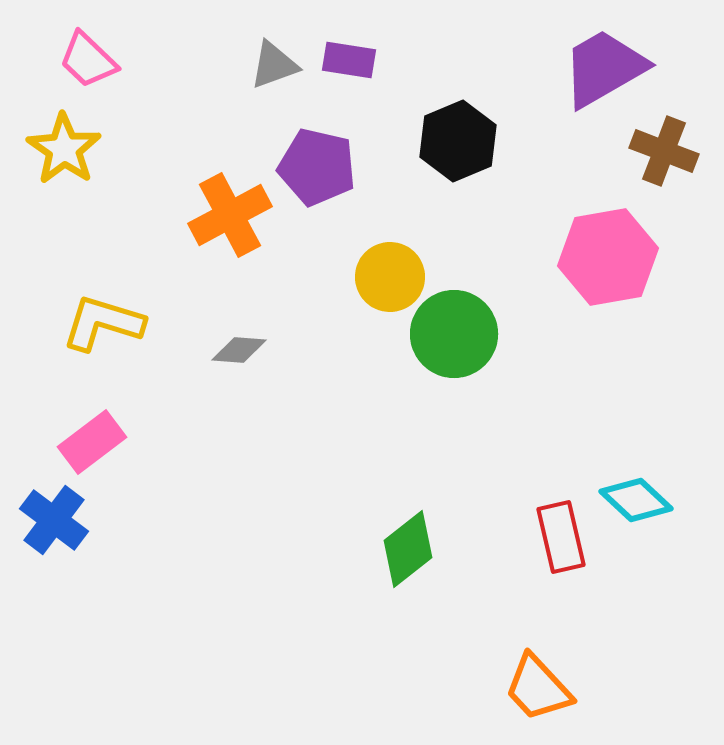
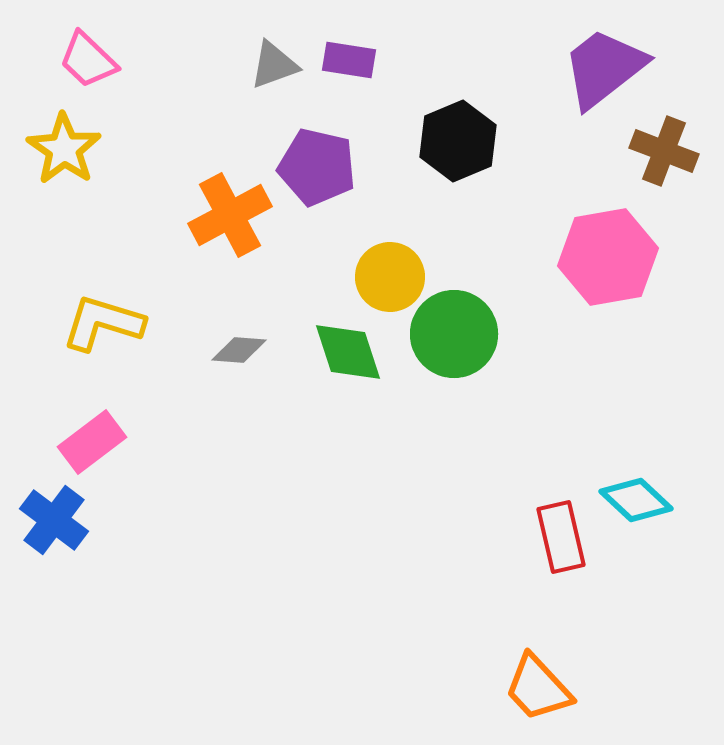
purple trapezoid: rotated 8 degrees counterclockwise
green diamond: moved 60 px left, 197 px up; rotated 70 degrees counterclockwise
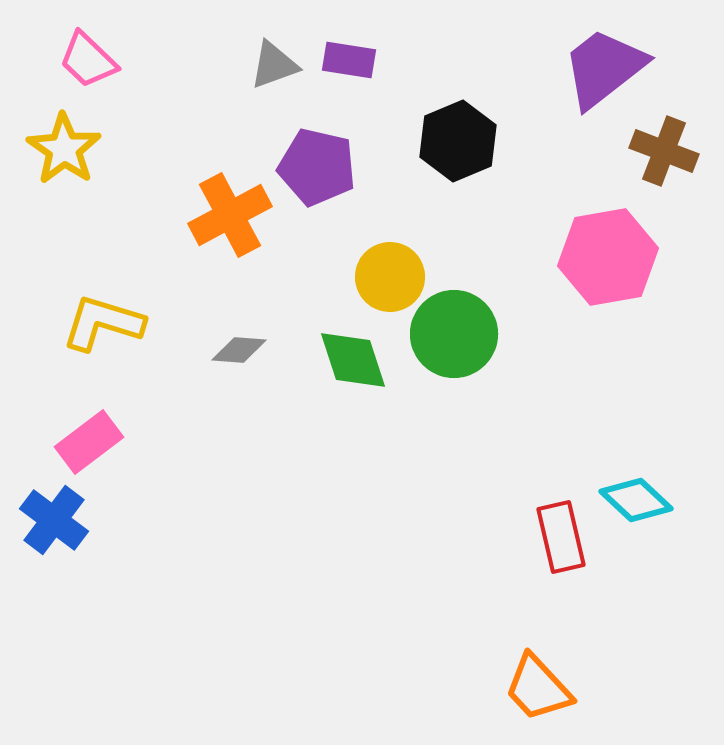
green diamond: moved 5 px right, 8 px down
pink rectangle: moved 3 px left
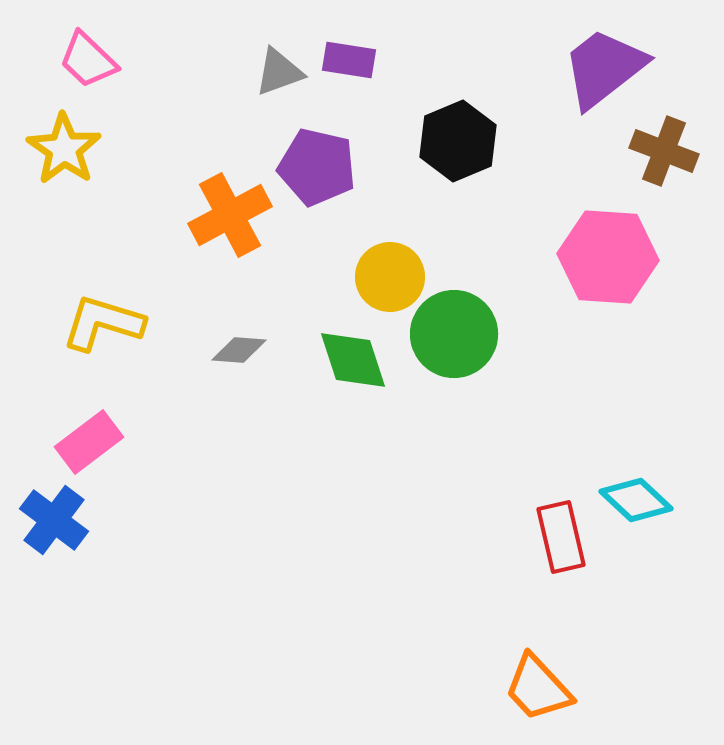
gray triangle: moved 5 px right, 7 px down
pink hexagon: rotated 14 degrees clockwise
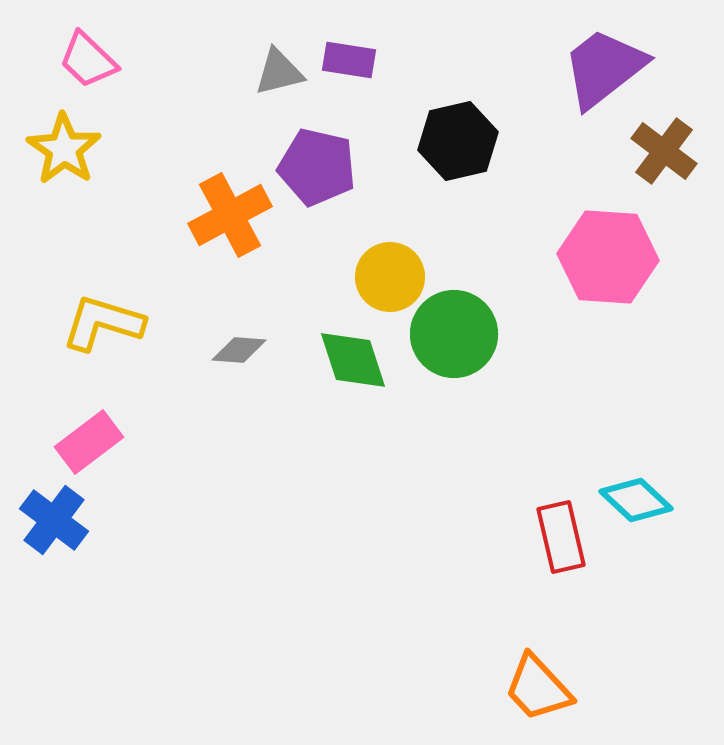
gray triangle: rotated 6 degrees clockwise
black hexagon: rotated 10 degrees clockwise
brown cross: rotated 16 degrees clockwise
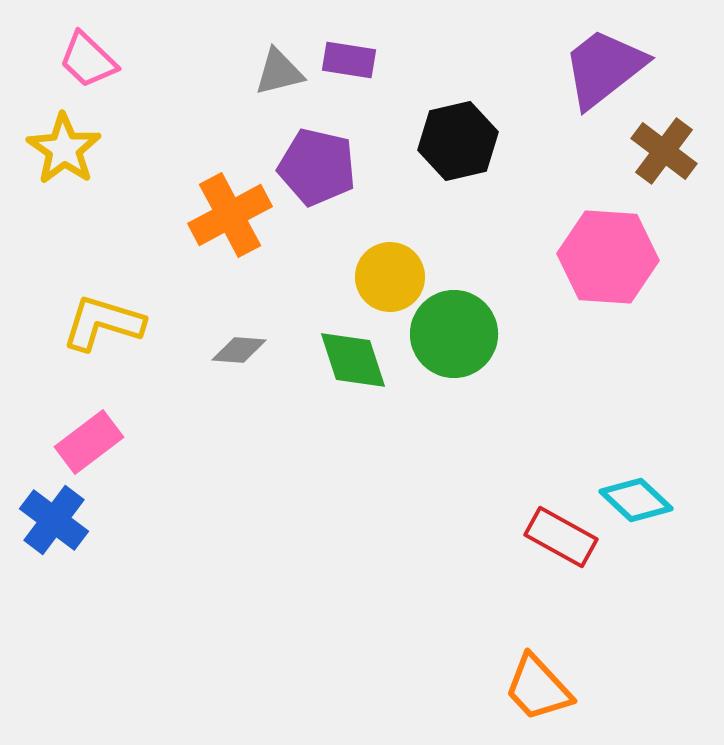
red rectangle: rotated 48 degrees counterclockwise
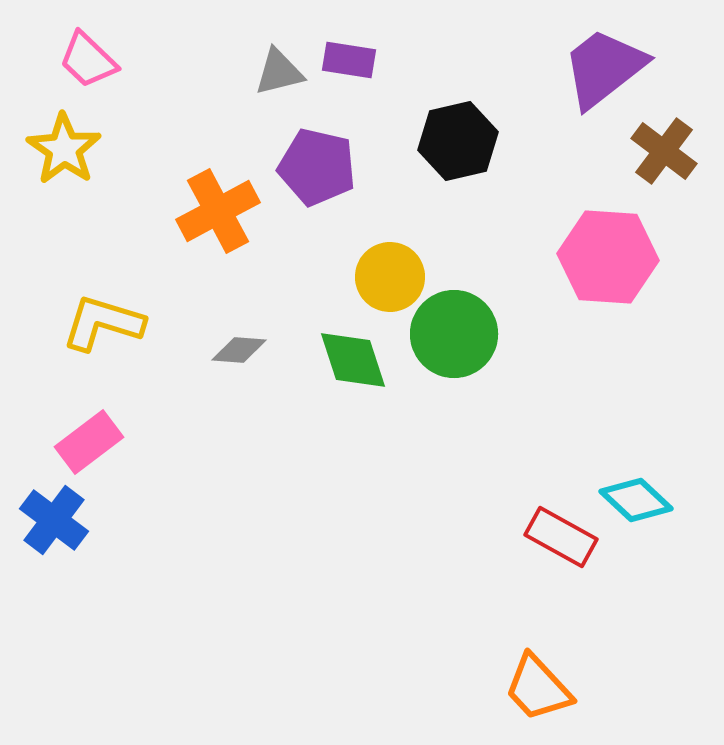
orange cross: moved 12 px left, 4 px up
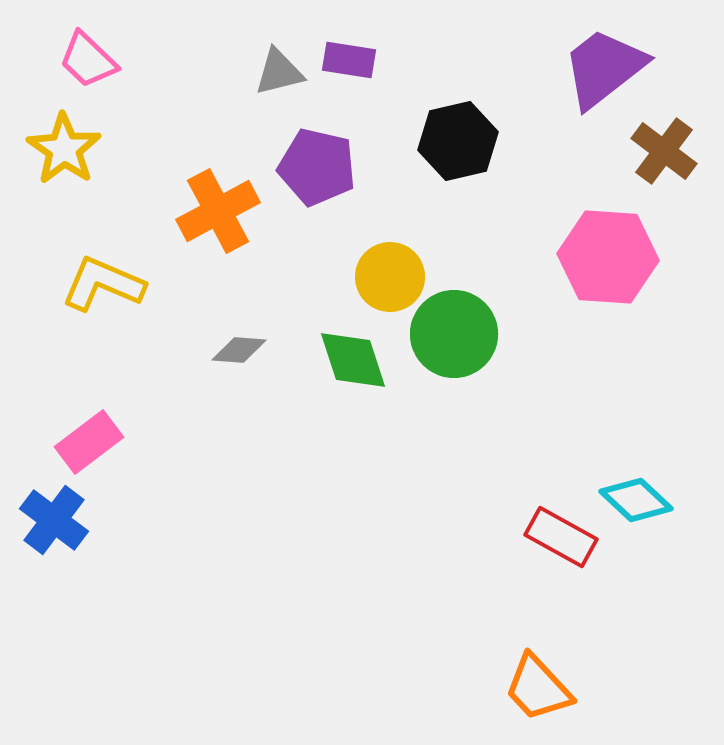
yellow L-shape: moved 39 px up; rotated 6 degrees clockwise
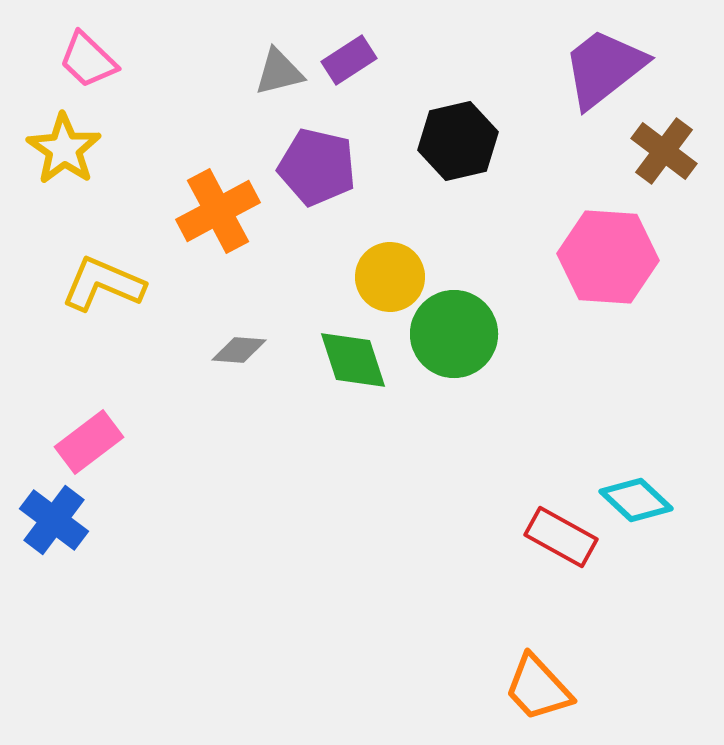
purple rectangle: rotated 42 degrees counterclockwise
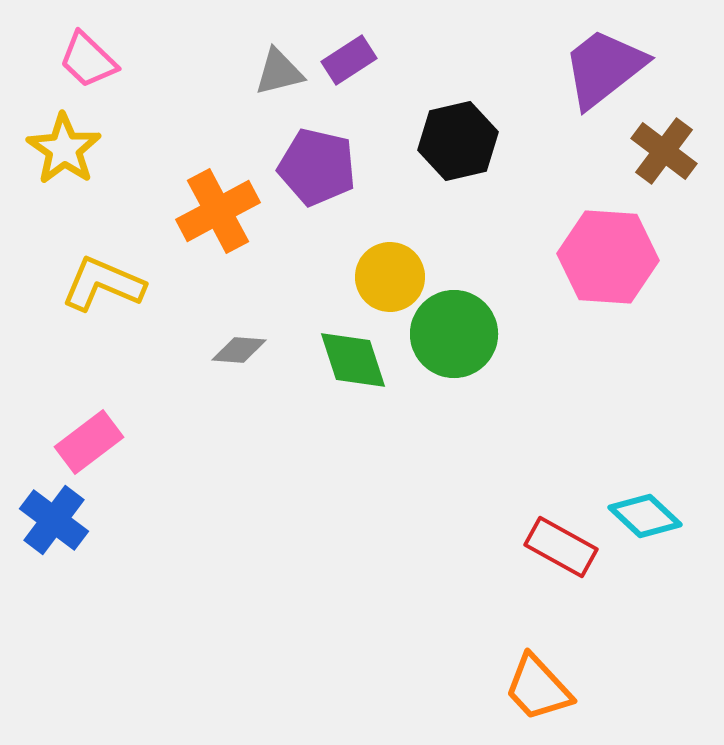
cyan diamond: moved 9 px right, 16 px down
red rectangle: moved 10 px down
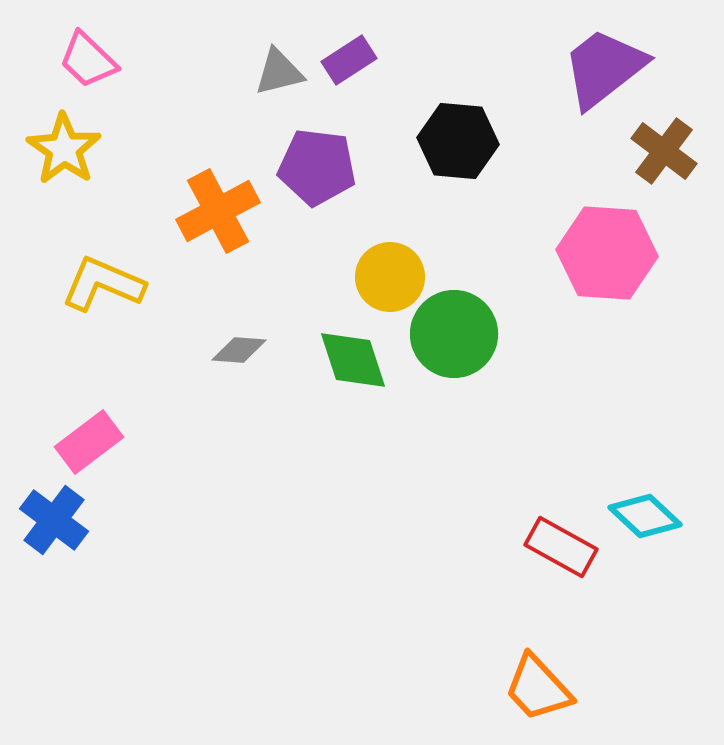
black hexagon: rotated 18 degrees clockwise
purple pentagon: rotated 6 degrees counterclockwise
pink hexagon: moved 1 px left, 4 px up
